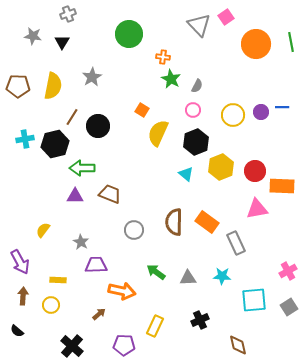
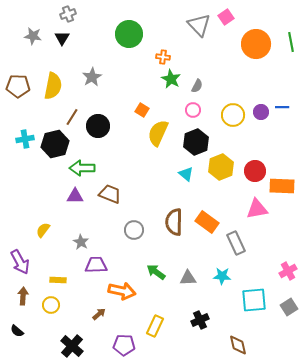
black triangle at (62, 42): moved 4 px up
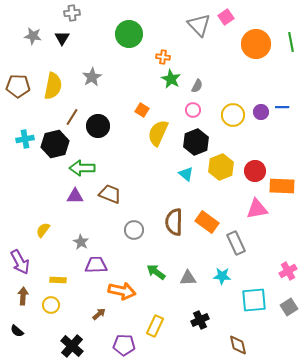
gray cross at (68, 14): moved 4 px right, 1 px up; rotated 14 degrees clockwise
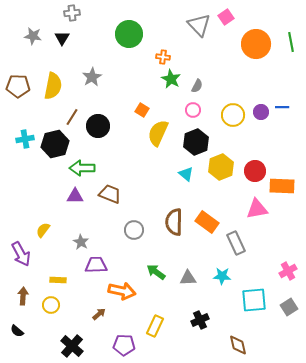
purple arrow at (20, 262): moved 1 px right, 8 px up
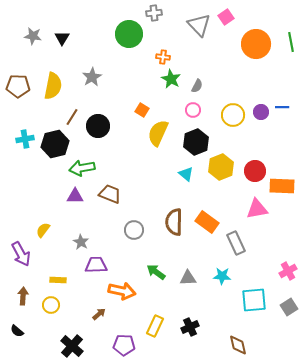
gray cross at (72, 13): moved 82 px right
green arrow at (82, 168): rotated 10 degrees counterclockwise
black cross at (200, 320): moved 10 px left, 7 px down
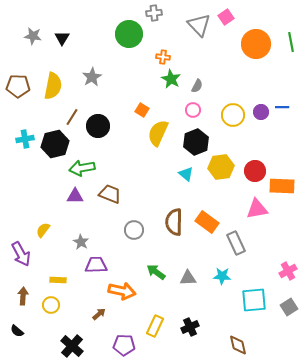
yellow hexagon at (221, 167): rotated 15 degrees clockwise
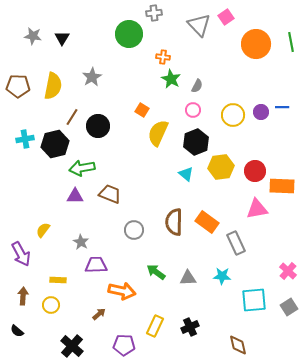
pink cross at (288, 271): rotated 18 degrees counterclockwise
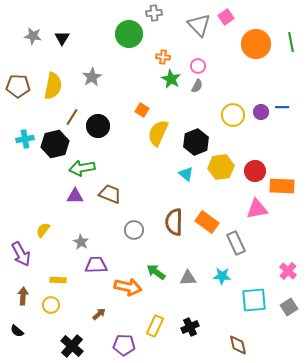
pink circle at (193, 110): moved 5 px right, 44 px up
orange arrow at (122, 291): moved 6 px right, 4 px up
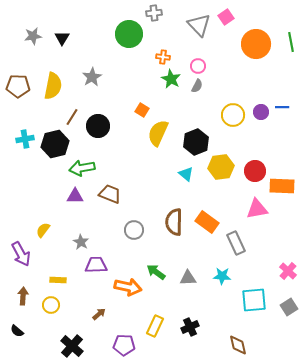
gray star at (33, 36): rotated 18 degrees counterclockwise
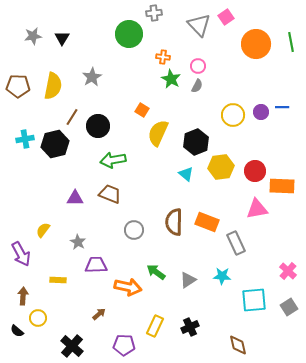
green arrow at (82, 168): moved 31 px right, 8 px up
purple triangle at (75, 196): moved 2 px down
orange rectangle at (207, 222): rotated 15 degrees counterclockwise
gray star at (81, 242): moved 3 px left
gray triangle at (188, 278): moved 2 px down; rotated 30 degrees counterclockwise
yellow circle at (51, 305): moved 13 px left, 13 px down
